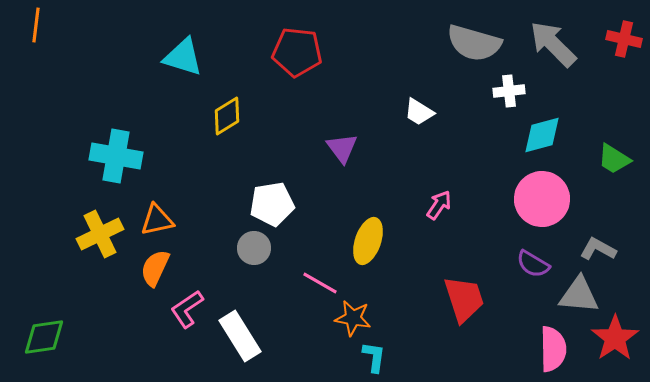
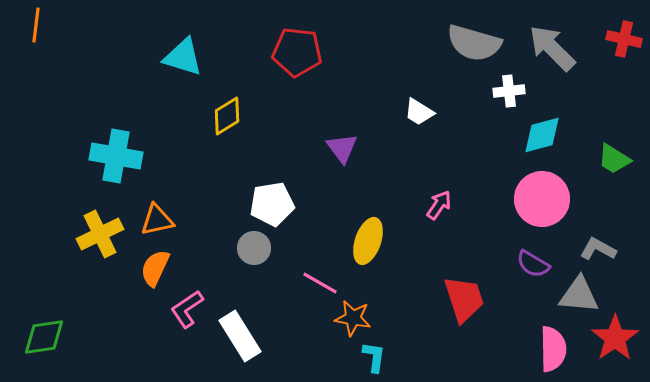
gray arrow: moved 1 px left, 4 px down
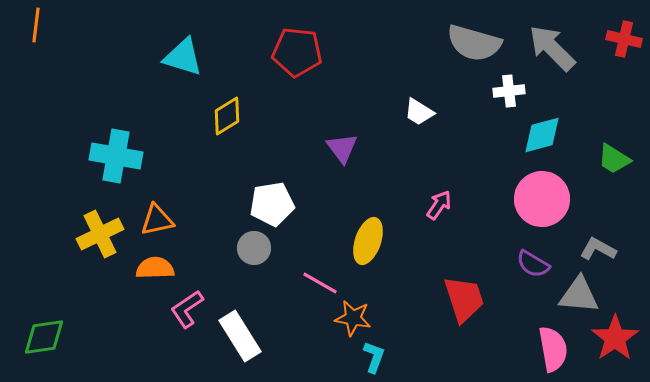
orange semicircle: rotated 63 degrees clockwise
pink semicircle: rotated 9 degrees counterclockwise
cyan L-shape: rotated 12 degrees clockwise
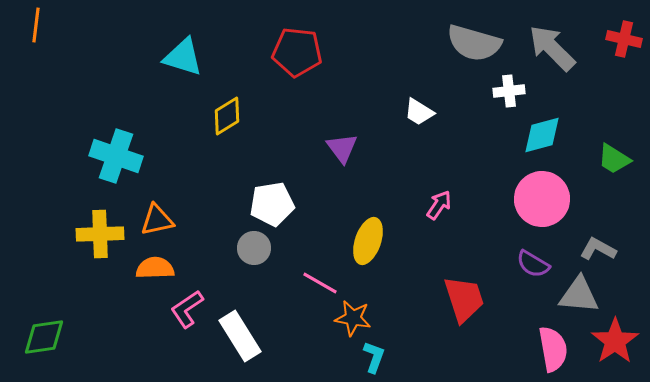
cyan cross: rotated 9 degrees clockwise
yellow cross: rotated 24 degrees clockwise
red star: moved 3 px down
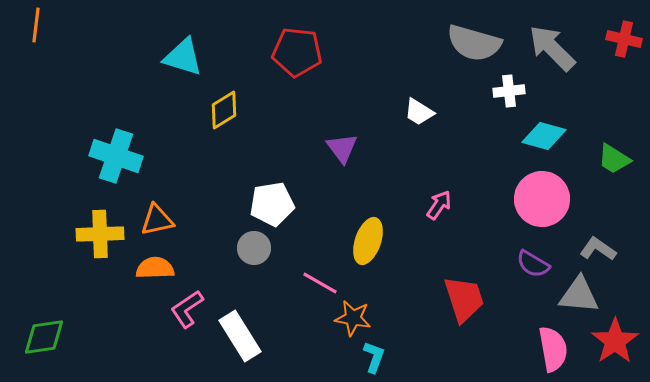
yellow diamond: moved 3 px left, 6 px up
cyan diamond: moved 2 px right, 1 px down; rotated 30 degrees clockwise
gray L-shape: rotated 6 degrees clockwise
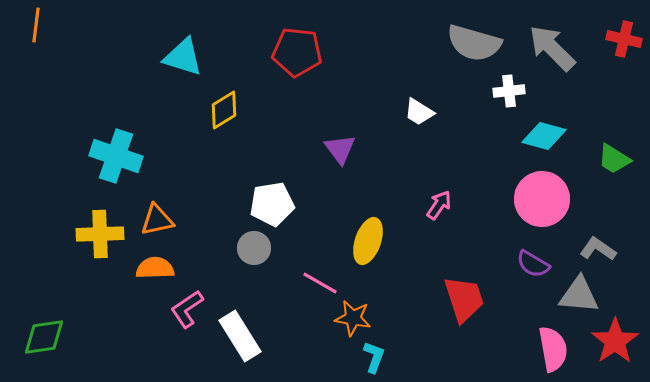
purple triangle: moved 2 px left, 1 px down
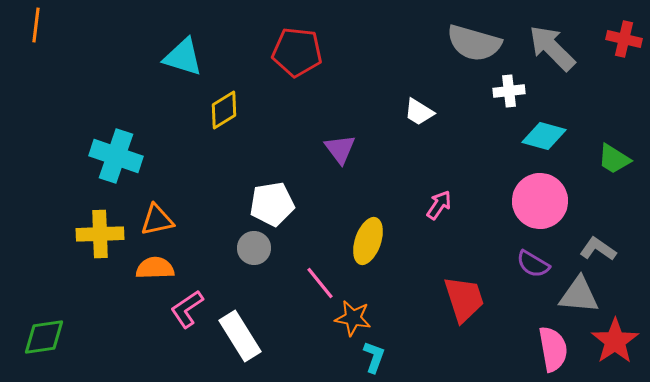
pink circle: moved 2 px left, 2 px down
pink line: rotated 21 degrees clockwise
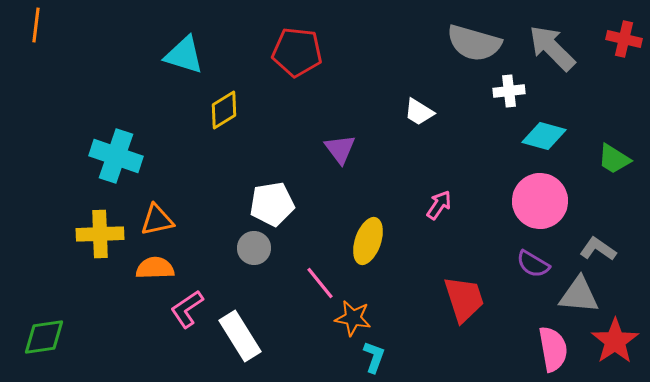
cyan triangle: moved 1 px right, 2 px up
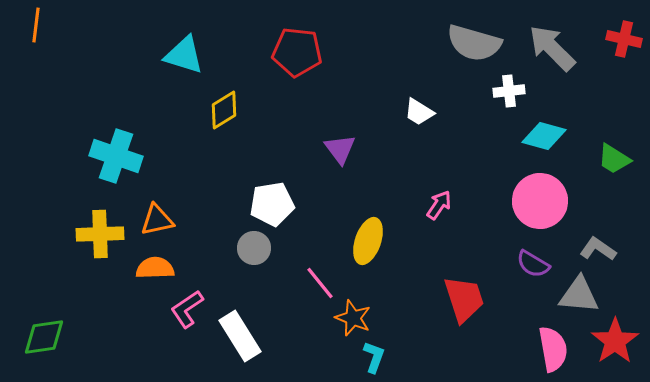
orange star: rotated 12 degrees clockwise
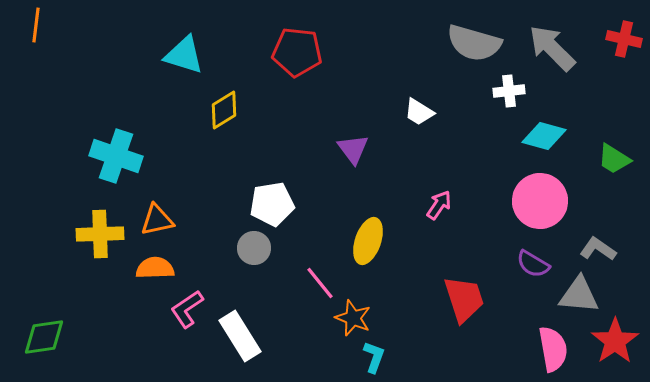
purple triangle: moved 13 px right
